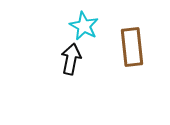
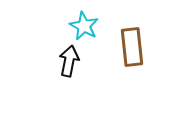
black arrow: moved 2 px left, 2 px down
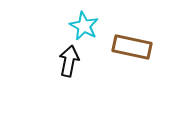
brown rectangle: rotated 72 degrees counterclockwise
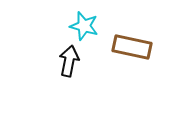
cyan star: rotated 12 degrees counterclockwise
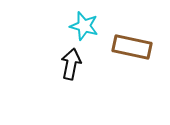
black arrow: moved 2 px right, 3 px down
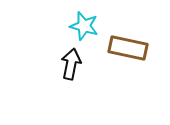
brown rectangle: moved 4 px left, 1 px down
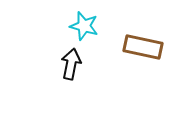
brown rectangle: moved 15 px right, 1 px up
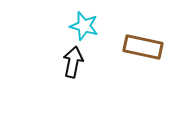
black arrow: moved 2 px right, 2 px up
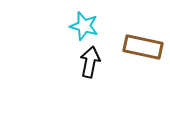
black arrow: moved 17 px right
